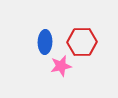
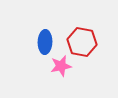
red hexagon: rotated 12 degrees clockwise
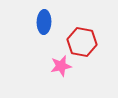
blue ellipse: moved 1 px left, 20 px up
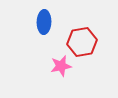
red hexagon: rotated 20 degrees counterclockwise
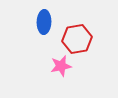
red hexagon: moved 5 px left, 3 px up
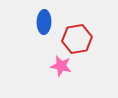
pink star: rotated 25 degrees clockwise
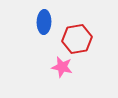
pink star: moved 1 px right, 1 px down
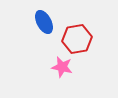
blue ellipse: rotated 30 degrees counterclockwise
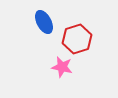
red hexagon: rotated 8 degrees counterclockwise
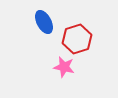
pink star: moved 2 px right
